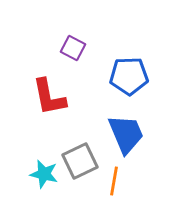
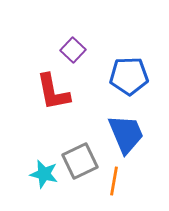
purple square: moved 2 px down; rotated 15 degrees clockwise
red L-shape: moved 4 px right, 5 px up
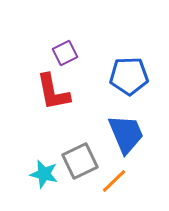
purple square: moved 8 px left, 3 px down; rotated 20 degrees clockwise
orange line: rotated 36 degrees clockwise
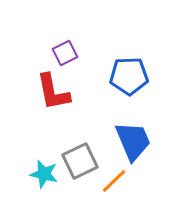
blue trapezoid: moved 7 px right, 7 px down
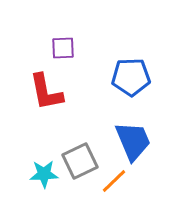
purple square: moved 2 px left, 5 px up; rotated 25 degrees clockwise
blue pentagon: moved 2 px right, 1 px down
red L-shape: moved 7 px left
cyan star: rotated 16 degrees counterclockwise
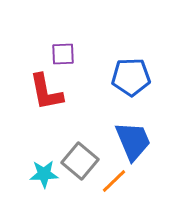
purple square: moved 6 px down
gray square: rotated 24 degrees counterclockwise
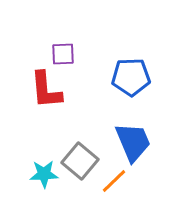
red L-shape: moved 2 px up; rotated 6 degrees clockwise
blue trapezoid: moved 1 px down
